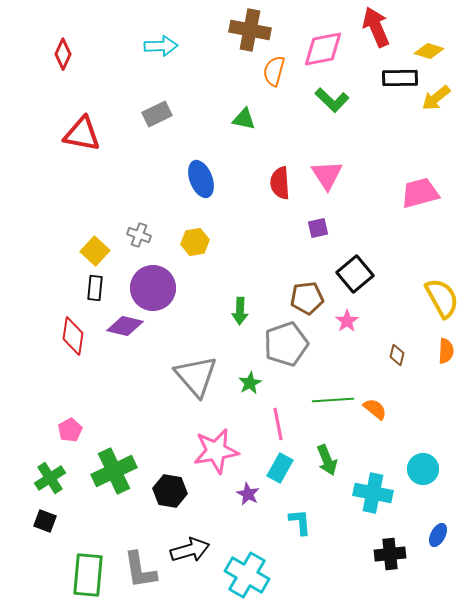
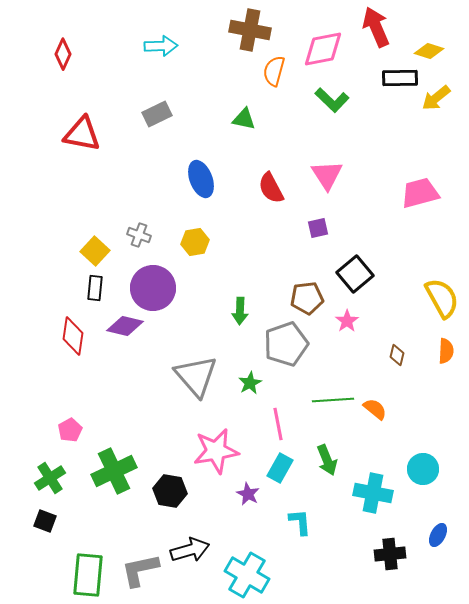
red semicircle at (280, 183): moved 9 px left, 5 px down; rotated 24 degrees counterclockwise
gray L-shape at (140, 570): rotated 87 degrees clockwise
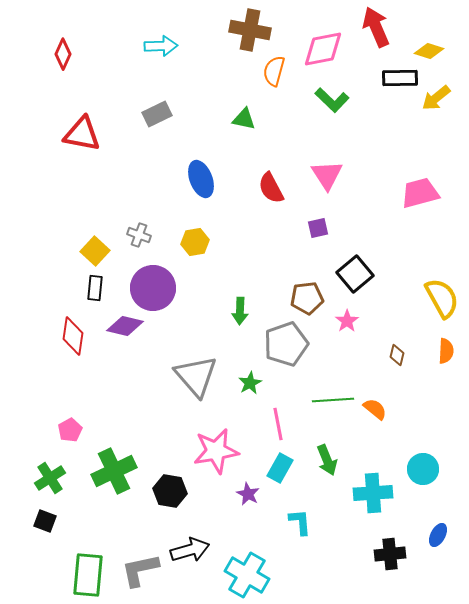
cyan cross at (373, 493): rotated 15 degrees counterclockwise
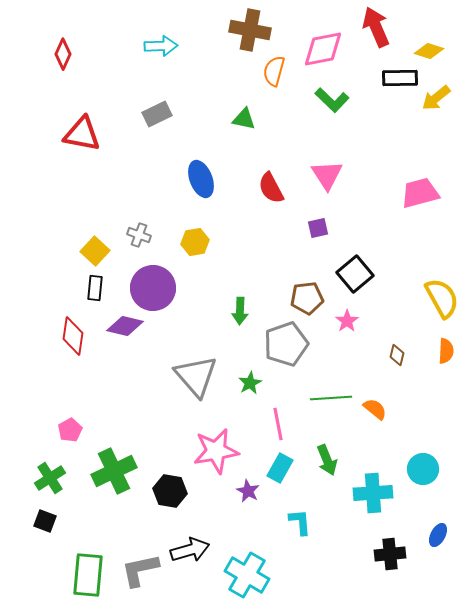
green line at (333, 400): moved 2 px left, 2 px up
purple star at (248, 494): moved 3 px up
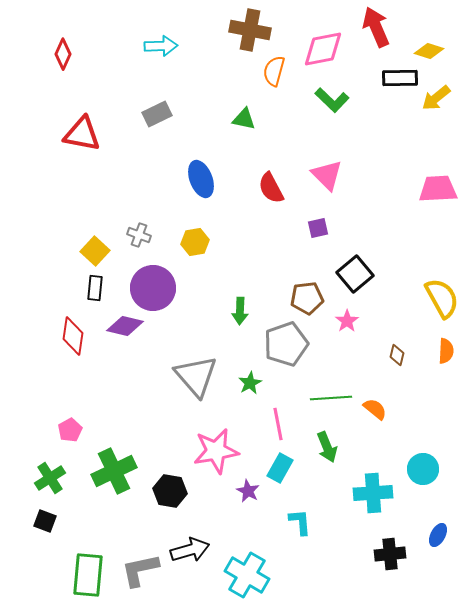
pink triangle at (327, 175): rotated 12 degrees counterclockwise
pink trapezoid at (420, 193): moved 18 px right, 4 px up; rotated 12 degrees clockwise
green arrow at (327, 460): moved 13 px up
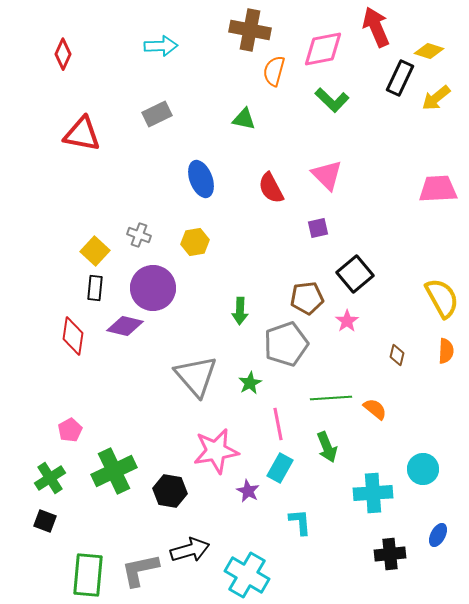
black rectangle at (400, 78): rotated 64 degrees counterclockwise
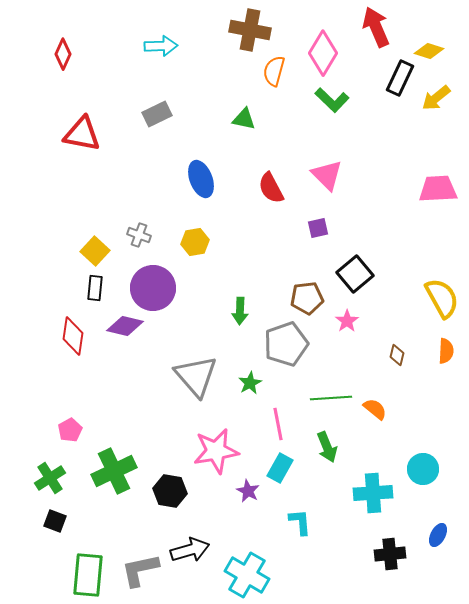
pink diamond at (323, 49): moved 4 px down; rotated 48 degrees counterclockwise
black square at (45, 521): moved 10 px right
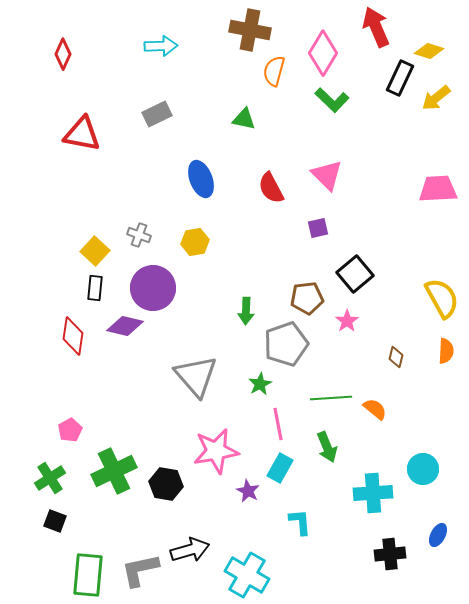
green arrow at (240, 311): moved 6 px right
brown diamond at (397, 355): moved 1 px left, 2 px down
green star at (250, 383): moved 10 px right, 1 px down
black hexagon at (170, 491): moved 4 px left, 7 px up
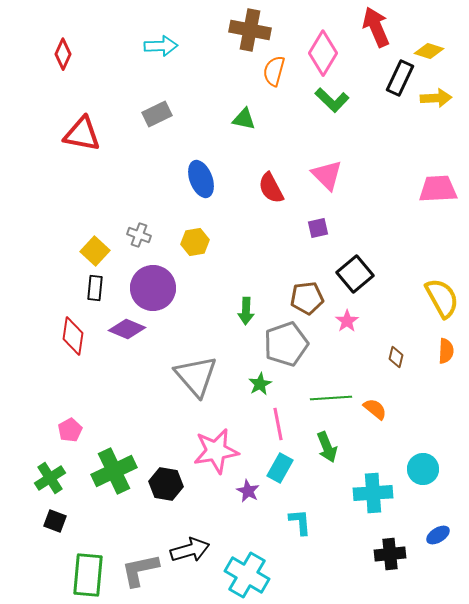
yellow arrow at (436, 98): rotated 144 degrees counterclockwise
purple diamond at (125, 326): moved 2 px right, 3 px down; rotated 9 degrees clockwise
blue ellipse at (438, 535): rotated 30 degrees clockwise
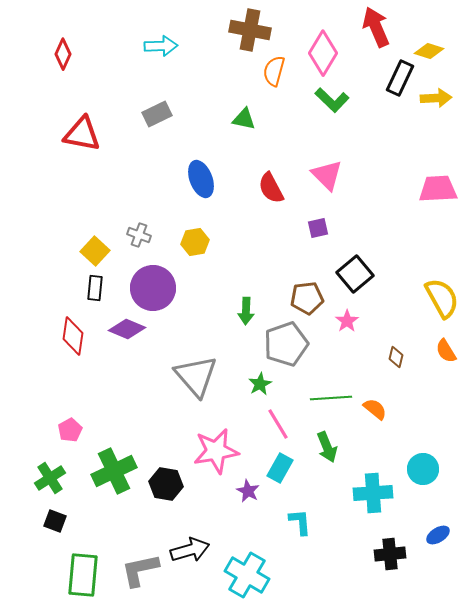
orange semicircle at (446, 351): rotated 145 degrees clockwise
pink line at (278, 424): rotated 20 degrees counterclockwise
green rectangle at (88, 575): moved 5 px left
